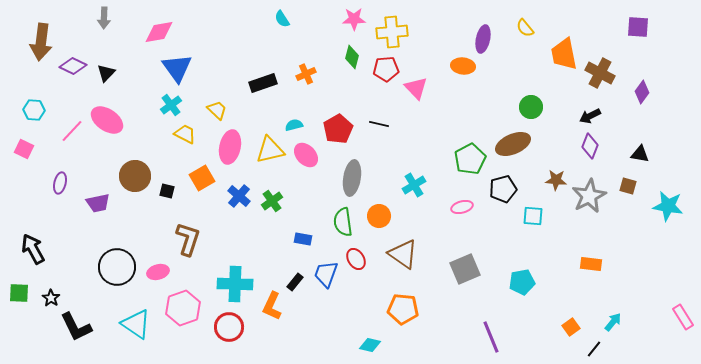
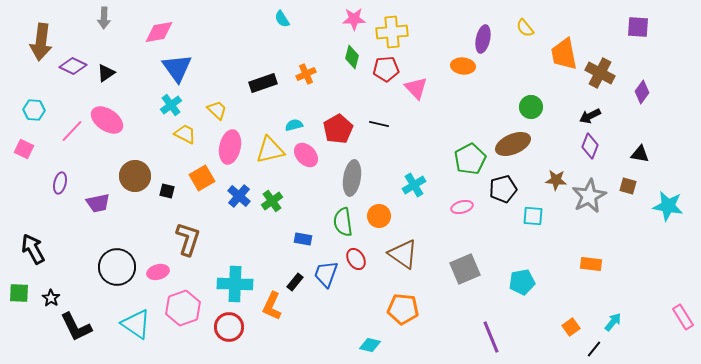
black triangle at (106, 73): rotated 12 degrees clockwise
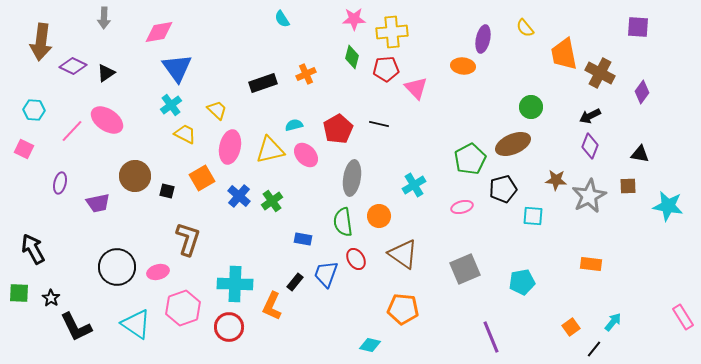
brown square at (628, 186): rotated 18 degrees counterclockwise
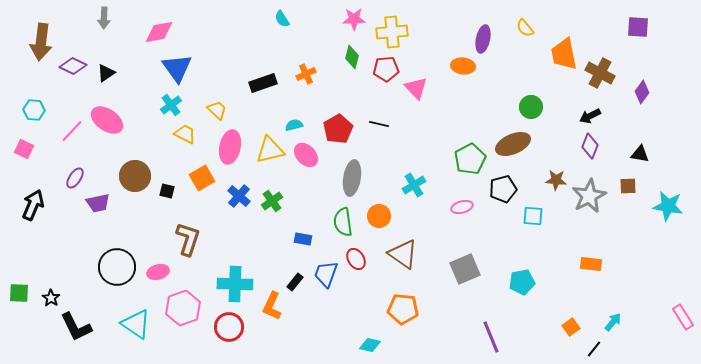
purple ellipse at (60, 183): moved 15 px right, 5 px up; rotated 20 degrees clockwise
black arrow at (33, 249): moved 44 px up; rotated 52 degrees clockwise
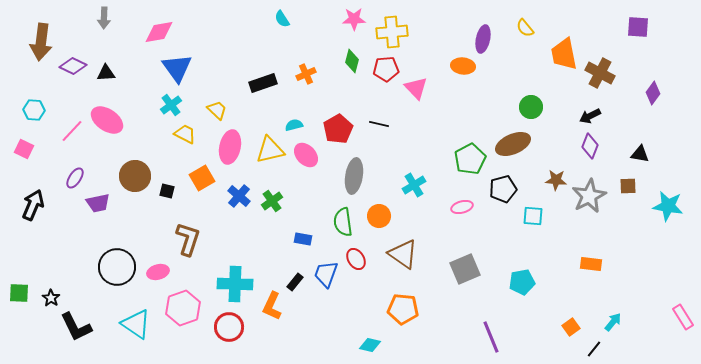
green diamond at (352, 57): moved 4 px down
black triangle at (106, 73): rotated 30 degrees clockwise
purple diamond at (642, 92): moved 11 px right, 1 px down
gray ellipse at (352, 178): moved 2 px right, 2 px up
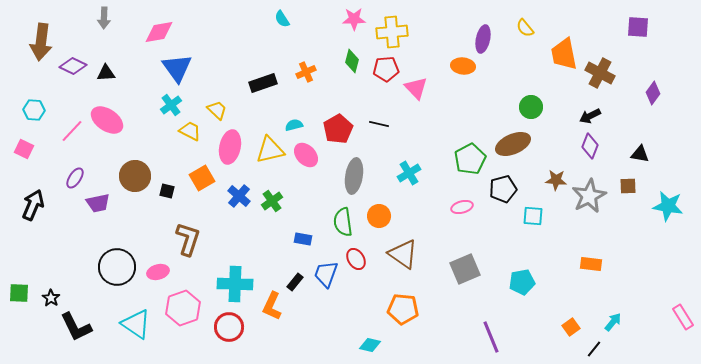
orange cross at (306, 74): moved 2 px up
yellow trapezoid at (185, 134): moved 5 px right, 3 px up
cyan cross at (414, 185): moved 5 px left, 12 px up
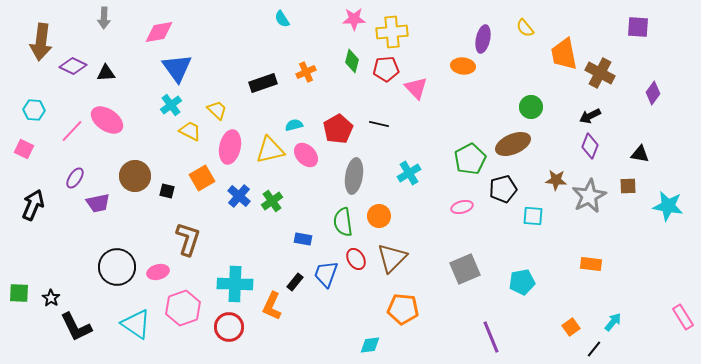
brown triangle at (403, 254): moved 11 px left, 4 px down; rotated 40 degrees clockwise
cyan diamond at (370, 345): rotated 20 degrees counterclockwise
